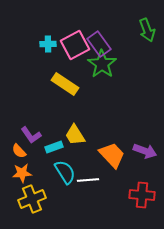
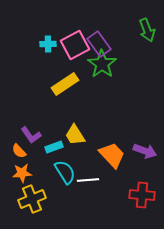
yellow rectangle: rotated 68 degrees counterclockwise
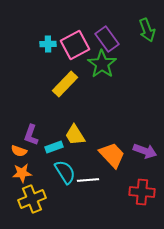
purple rectangle: moved 8 px right, 5 px up
yellow rectangle: rotated 12 degrees counterclockwise
purple L-shape: rotated 55 degrees clockwise
orange semicircle: rotated 28 degrees counterclockwise
red cross: moved 3 px up
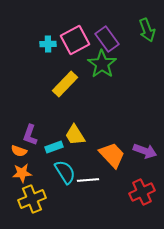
pink square: moved 5 px up
purple L-shape: moved 1 px left
red cross: rotated 30 degrees counterclockwise
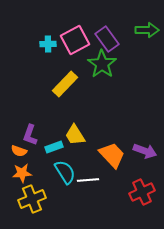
green arrow: rotated 70 degrees counterclockwise
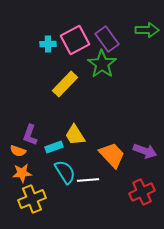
orange semicircle: moved 1 px left
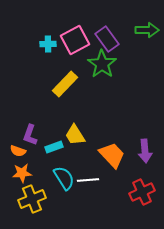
purple arrow: rotated 65 degrees clockwise
cyan semicircle: moved 1 px left, 6 px down
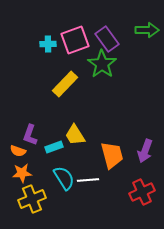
pink square: rotated 8 degrees clockwise
purple arrow: rotated 25 degrees clockwise
orange trapezoid: rotated 28 degrees clockwise
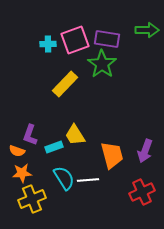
purple rectangle: rotated 45 degrees counterclockwise
orange semicircle: moved 1 px left
